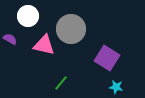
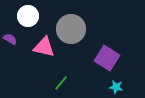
pink triangle: moved 2 px down
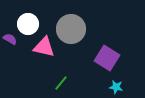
white circle: moved 8 px down
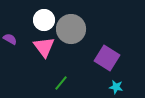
white circle: moved 16 px right, 4 px up
pink triangle: rotated 40 degrees clockwise
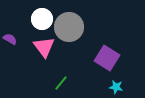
white circle: moved 2 px left, 1 px up
gray circle: moved 2 px left, 2 px up
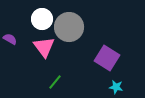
green line: moved 6 px left, 1 px up
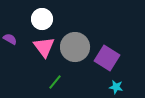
gray circle: moved 6 px right, 20 px down
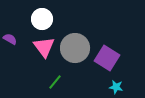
gray circle: moved 1 px down
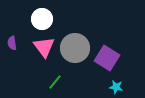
purple semicircle: moved 2 px right, 4 px down; rotated 128 degrees counterclockwise
